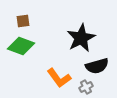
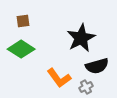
green diamond: moved 3 px down; rotated 12 degrees clockwise
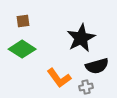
green diamond: moved 1 px right
gray cross: rotated 16 degrees clockwise
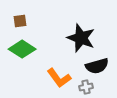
brown square: moved 3 px left
black star: rotated 24 degrees counterclockwise
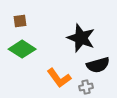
black semicircle: moved 1 px right, 1 px up
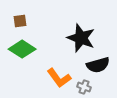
gray cross: moved 2 px left; rotated 32 degrees clockwise
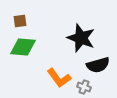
green diamond: moved 1 px right, 2 px up; rotated 28 degrees counterclockwise
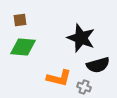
brown square: moved 1 px up
orange L-shape: rotated 40 degrees counterclockwise
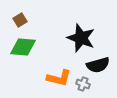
brown square: rotated 24 degrees counterclockwise
gray cross: moved 1 px left, 3 px up
